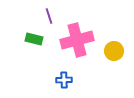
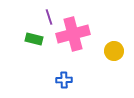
purple line: moved 1 px down
pink cross: moved 4 px left, 6 px up
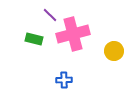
purple line: moved 1 px right, 2 px up; rotated 28 degrees counterclockwise
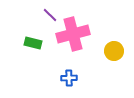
green rectangle: moved 1 px left, 4 px down
blue cross: moved 5 px right, 2 px up
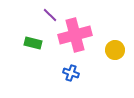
pink cross: moved 2 px right, 1 px down
yellow circle: moved 1 px right, 1 px up
blue cross: moved 2 px right, 5 px up; rotated 21 degrees clockwise
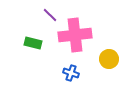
pink cross: rotated 8 degrees clockwise
yellow circle: moved 6 px left, 9 px down
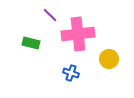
pink cross: moved 3 px right, 1 px up
green rectangle: moved 2 px left
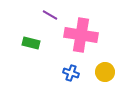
purple line: rotated 14 degrees counterclockwise
pink cross: moved 3 px right, 1 px down; rotated 16 degrees clockwise
yellow circle: moved 4 px left, 13 px down
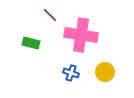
purple line: rotated 14 degrees clockwise
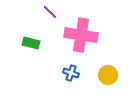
purple line: moved 3 px up
yellow circle: moved 3 px right, 3 px down
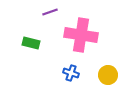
purple line: rotated 63 degrees counterclockwise
